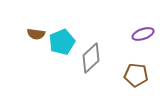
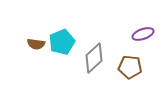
brown semicircle: moved 10 px down
gray diamond: moved 3 px right
brown pentagon: moved 6 px left, 8 px up
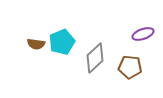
gray diamond: moved 1 px right
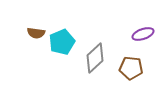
brown semicircle: moved 11 px up
brown pentagon: moved 1 px right, 1 px down
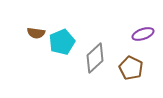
brown pentagon: rotated 20 degrees clockwise
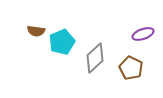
brown semicircle: moved 2 px up
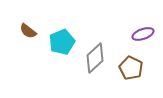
brown semicircle: moved 8 px left; rotated 30 degrees clockwise
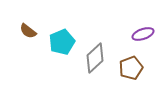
brown pentagon: rotated 25 degrees clockwise
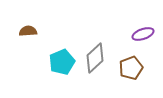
brown semicircle: rotated 138 degrees clockwise
cyan pentagon: moved 20 px down
